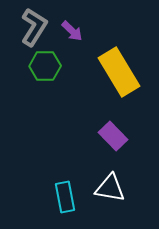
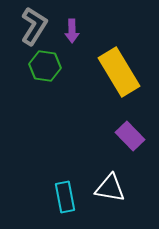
gray L-shape: moved 1 px up
purple arrow: rotated 45 degrees clockwise
green hexagon: rotated 8 degrees clockwise
purple rectangle: moved 17 px right
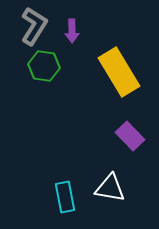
green hexagon: moved 1 px left
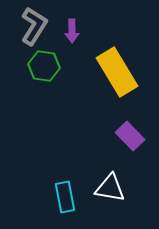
yellow rectangle: moved 2 px left
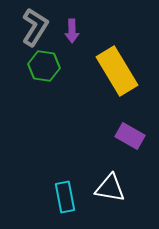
gray L-shape: moved 1 px right, 1 px down
yellow rectangle: moved 1 px up
purple rectangle: rotated 16 degrees counterclockwise
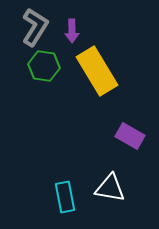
yellow rectangle: moved 20 px left
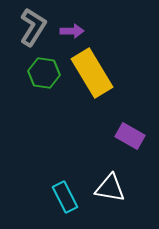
gray L-shape: moved 2 px left
purple arrow: rotated 90 degrees counterclockwise
green hexagon: moved 7 px down
yellow rectangle: moved 5 px left, 2 px down
cyan rectangle: rotated 16 degrees counterclockwise
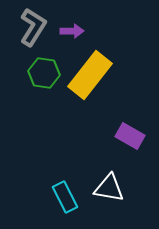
yellow rectangle: moved 2 px left, 2 px down; rotated 69 degrees clockwise
white triangle: moved 1 px left
